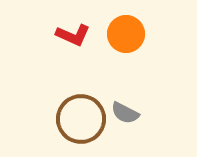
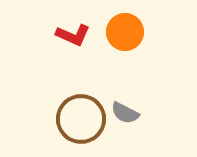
orange circle: moved 1 px left, 2 px up
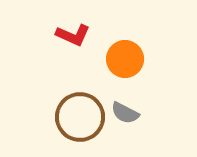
orange circle: moved 27 px down
brown circle: moved 1 px left, 2 px up
